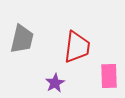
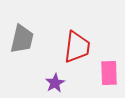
pink rectangle: moved 3 px up
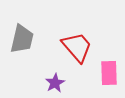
red trapezoid: rotated 48 degrees counterclockwise
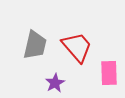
gray trapezoid: moved 13 px right, 6 px down
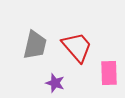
purple star: rotated 24 degrees counterclockwise
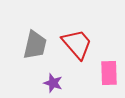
red trapezoid: moved 3 px up
purple star: moved 2 px left
